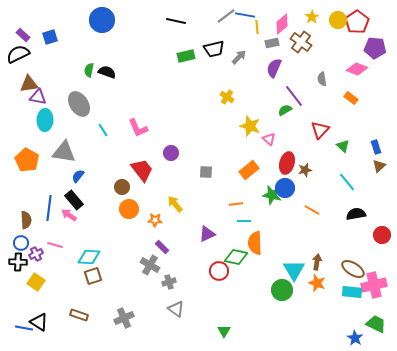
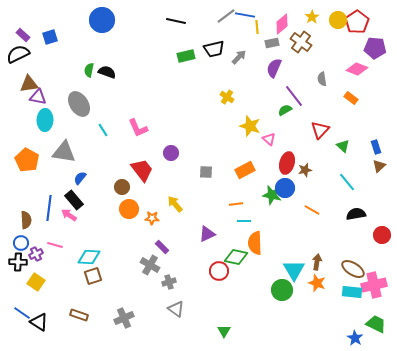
orange rectangle at (249, 170): moved 4 px left; rotated 12 degrees clockwise
blue semicircle at (78, 176): moved 2 px right, 2 px down
orange star at (155, 220): moved 3 px left, 2 px up
blue line at (24, 328): moved 2 px left, 15 px up; rotated 24 degrees clockwise
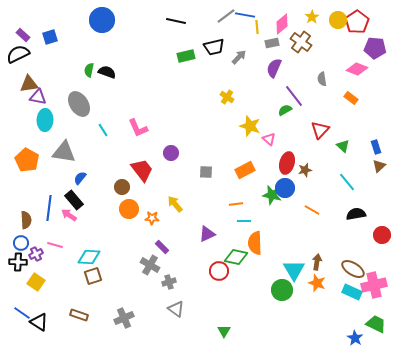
black trapezoid at (214, 49): moved 2 px up
cyan rectangle at (352, 292): rotated 18 degrees clockwise
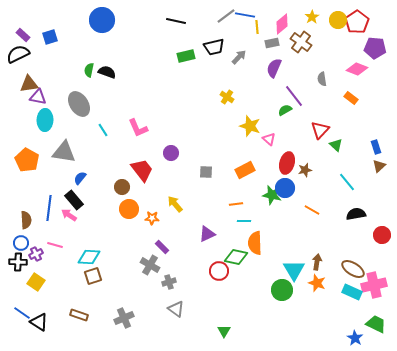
green triangle at (343, 146): moved 7 px left, 1 px up
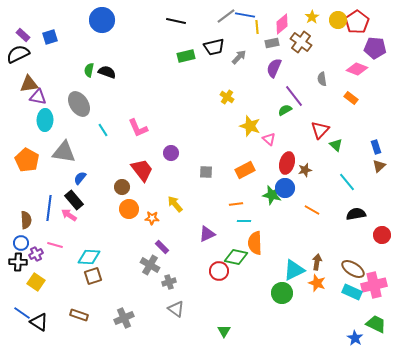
cyan triangle at (294, 270): rotated 35 degrees clockwise
green circle at (282, 290): moved 3 px down
